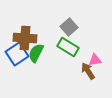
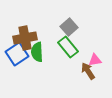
brown cross: rotated 15 degrees counterclockwise
green rectangle: rotated 20 degrees clockwise
green semicircle: moved 1 px right, 1 px up; rotated 30 degrees counterclockwise
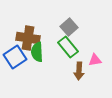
brown cross: moved 3 px right; rotated 20 degrees clockwise
blue square: moved 2 px left, 3 px down
brown arrow: moved 9 px left; rotated 144 degrees counterclockwise
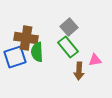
brown cross: moved 2 px left
blue square: rotated 15 degrees clockwise
